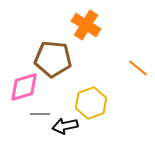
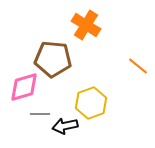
orange line: moved 2 px up
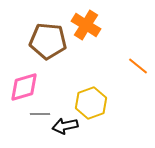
brown pentagon: moved 5 px left, 18 px up
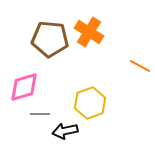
orange cross: moved 3 px right, 7 px down
brown pentagon: moved 2 px right, 2 px up
orange line: moved 2 px right; rotated 10 degrees counterclockwise
yellow hexagon: moved 1 px left
black arrow: moved 5 px down
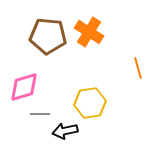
brown pentagon: moved 2 px left, 3 px up
orange line: moved 2 px left, 2 px down; rotated 45 degrees clockwise
yellow hexagon: rotated 12 degrees clockwise
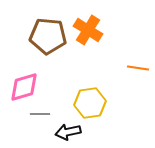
orange cross: moved 1 px left, 2 px up
orange line: rotated 65 degrees counterclockwise
black arrow: moved 3 px right, 1 px down
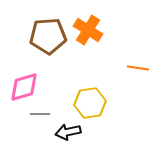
brown pentagon: rotated 9 degrees counterclockwise
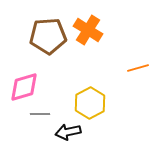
orange line: rotated 25 degrees counterclockwise
yellow hexagon: rotated 20 degrees counterclockwise
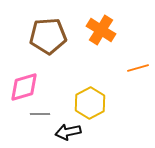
orange cross: moved 13 px right
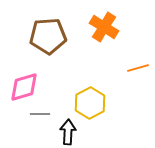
orange cross: moved 3 px right, 3 px up
black arrow: rotated 105 degrees clockwise
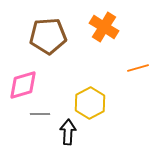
pink diamond: moved 1 px left, 2 px up
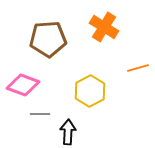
brown pentagon: moved 3 px down
pink diamond: rotated 36 degrees clockwise
yellow hexagon: moved 12 px up
